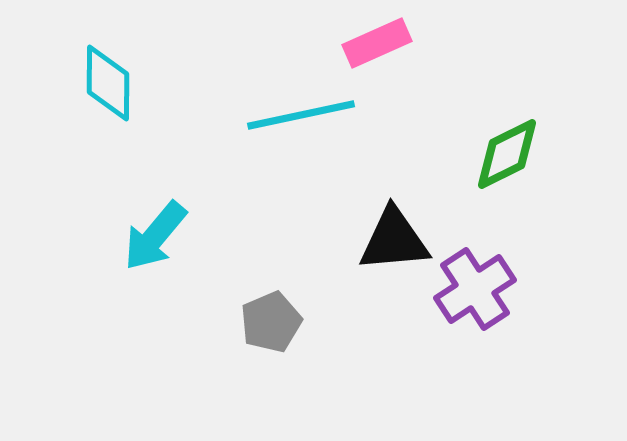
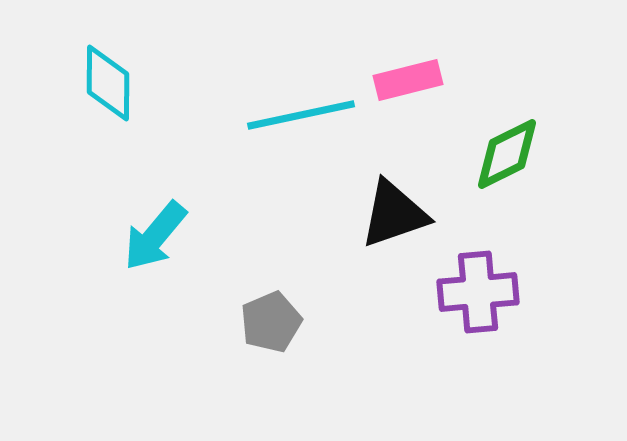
pink rectangle: moved 31 px right, 37 px down; rotated 10 degrees clockwise
black triangle: moved 26 px up; rotated 14 degrees counterclockwise
purple cross: moved 3 px right, 3 px down; rotated 28 degrees clockwise
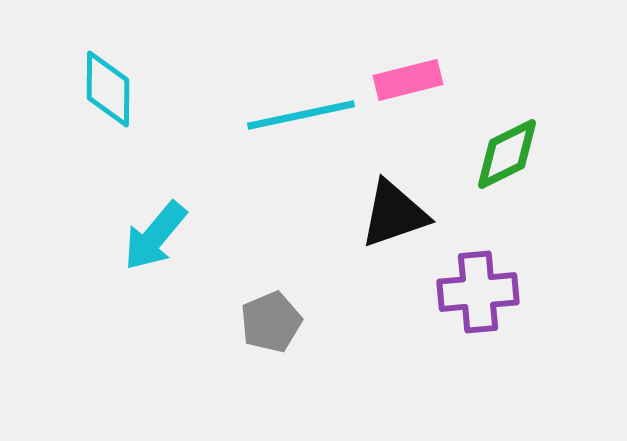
cyan diamond: moved 6 px down
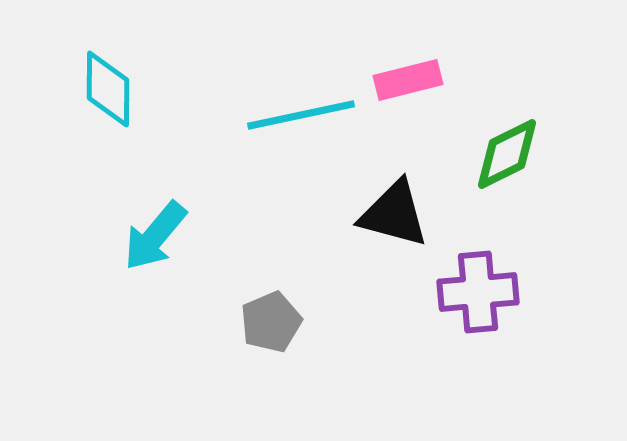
black triangle: rotated 34 degrees clockwise
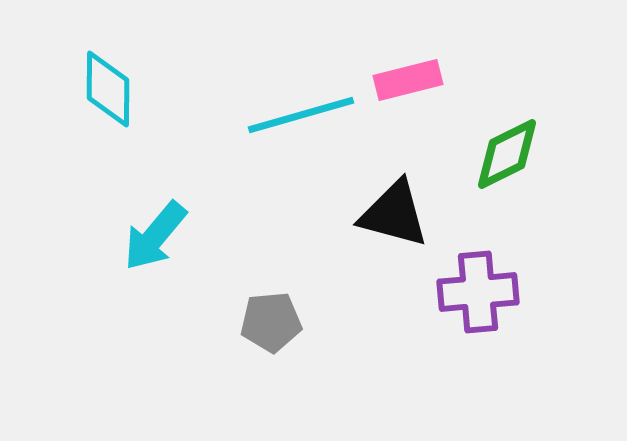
cyan line: rotated 4 degrees counterclockwise
gray pentagon: rotated 18 degrees clockwise
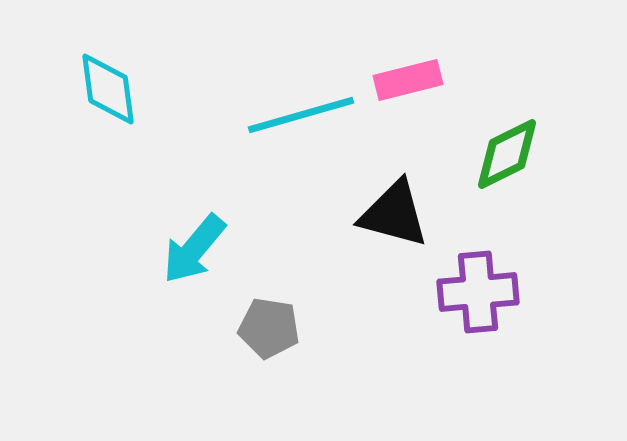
cyan diamond: rotated 8 degrees counterclockwise
cyan arrow: moved 39 px right, 13 px down
gray pentagon: moved 2 px left, 6 px down; rotated 14 degrees clockwise
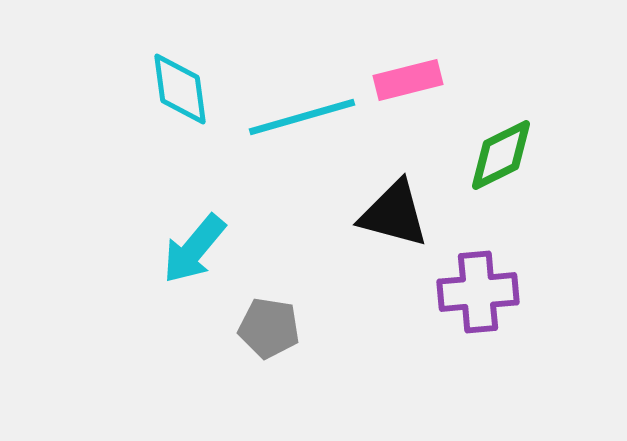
cyan diamond: moved 72 px right
cyan line: moved 1 px right, 2 px down
green diamond: moved 6 px left, 1 px down
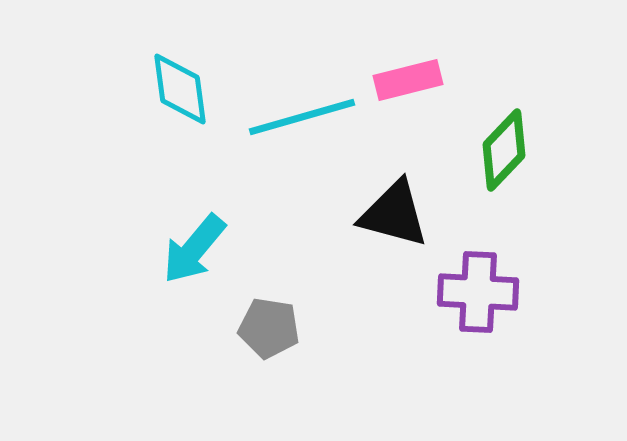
green diamond: moved 3 px right, 5 px up; rotated 20 degrees counterclockwise
purple cross: rotated 8 degrees clockwise
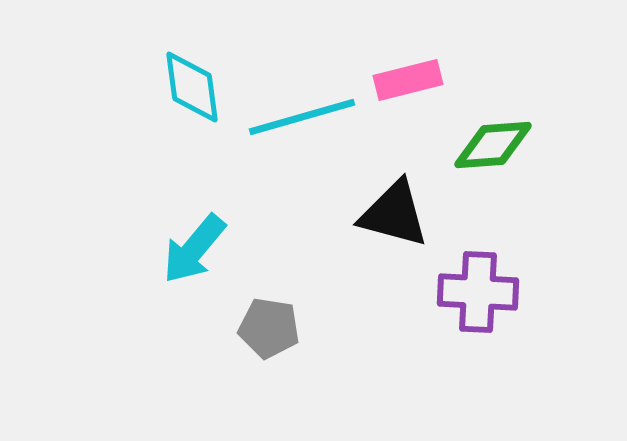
cyan diamond: moved 12 px right, 2 px up
green diamond: moved 11 px left, 5 px up; rotated 42 degrees clockwise
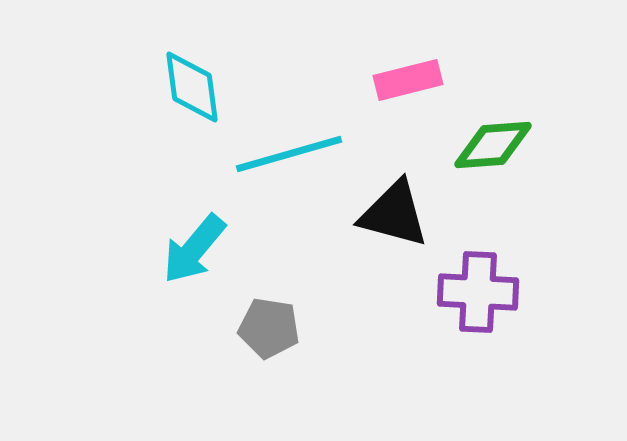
cyan line: moved 13 px left, 37 px down
